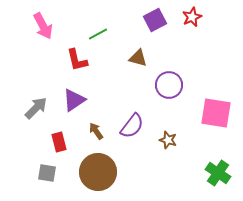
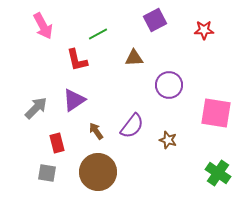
red star: moved 12 px right, 13 px down; rotated 24 degrees clockwise
brown triangle: moved 4 px left; rotated 18 degrees counterclockwise
red rectangle: moved 2 px left, 1 px down
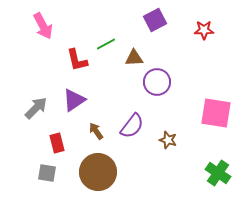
green line: moved 8 px right, 10 px down
purple circle: moved 12 px left, 3 px up
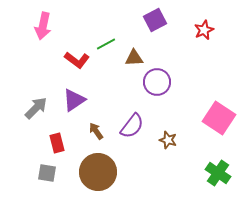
pink arrow: rotated 40 degrees clockwise
red star: rotated 24 degrees counterclockwise
red L-shape: rotated 40 degrees counterclockwise
pink square: moved 3 px right, 5 px down; rotated 24 degrees clockwise
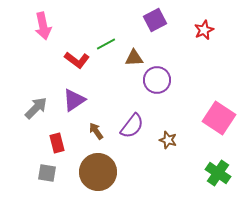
pink arrow: rotated 24 degrees counterclockwise
purple circle: moved 2 px up
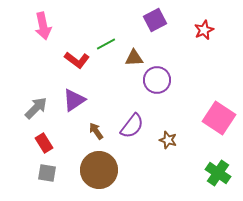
red rectangle: moved 13 px left; rotated 18 degrees counterclockwise
brown circle: moved 1 px right, 2 px up
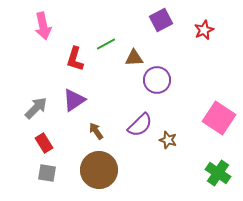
purple square: moved 6 px right
red L-shape: moved 2 px left, 1 px up; rotated 70 degrees clockwise
purple semicircle: moved 8 px right, 1 px up; rotated 8 degrees clockwise
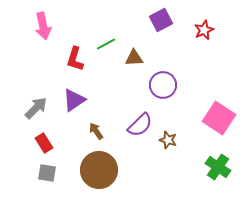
purple circle: moved 6 px right, 5 px down
green cross: moved 6 px up
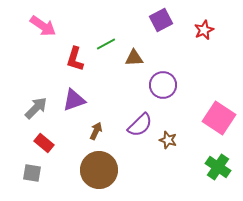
pink arrow: rotated 44 degrees counterclockwise
purple triangle: rotated 15 degrees clockwise
brown arrow: rotated 60 degrees clockwise
red rectangle: rotated 18 degrees counterclockwise
gray square: moved 15 px left
